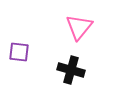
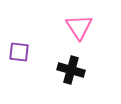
pink triangle: rotated 12 degrees counterclockwise
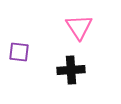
black cross: rotated 20 degrees counterclockwise
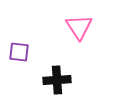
black cross: moved 14 px left, 10 px down
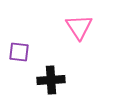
black cross: moved 6 px left
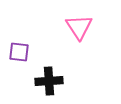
black cross: moved 2 px left, 1 px down
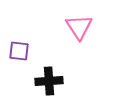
purple square: moved 1 px up
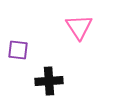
purple square: moved 1 px left, 1 px up
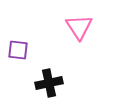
black cross: moved 2 px down; rotated 8 degrees counterclockwise
